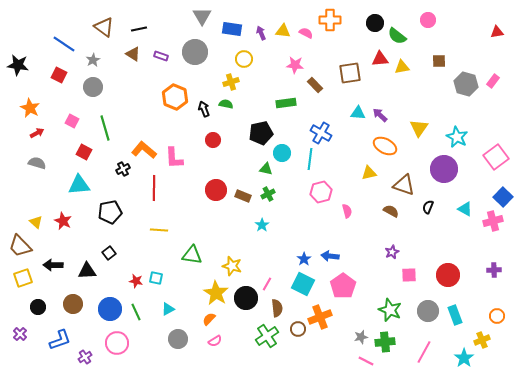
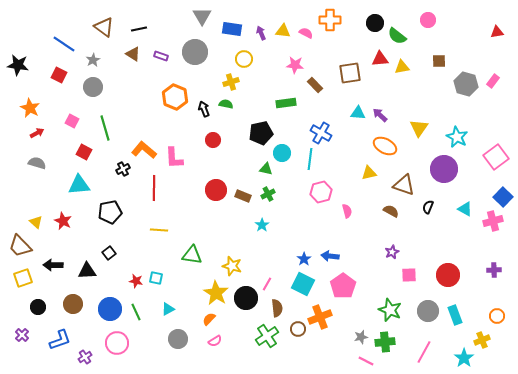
purple cross at (20, 334): moved 2 px right, 1 px down
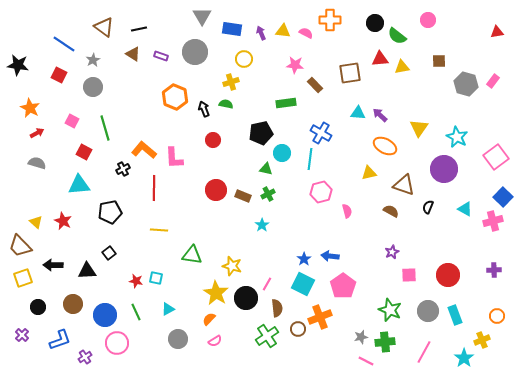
blue circle at (110, 309): moved 5 px left, 6 px down
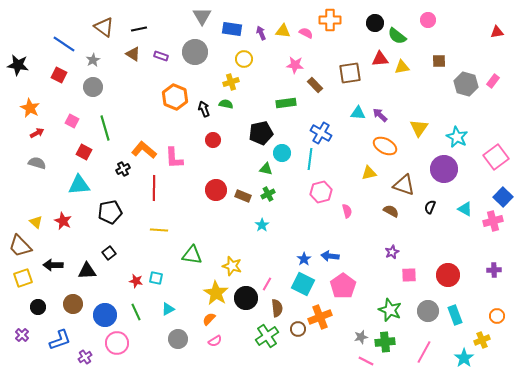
black semicircle at (428, 207): moved 2 px right
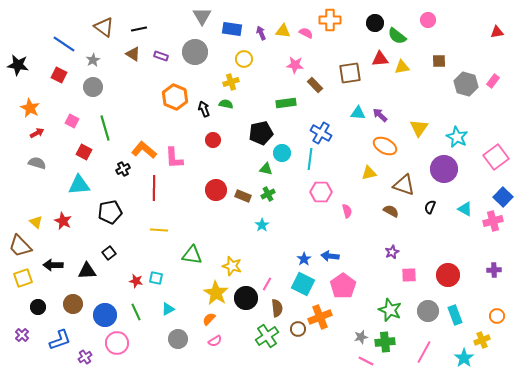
pink hexagon at (321, 192): rotated 15 degrees clockwise
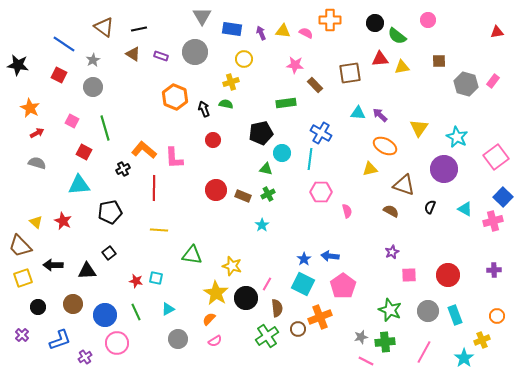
yellow triangle at (369, 173): moved 1 px right, 4 px up
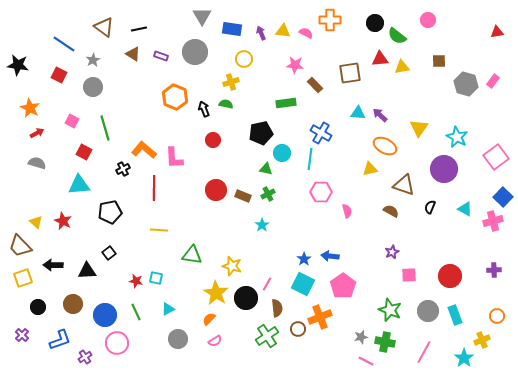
red circle at (448, 275): moved 2 px right, 1 px down
green cross at (385, 342): rotated 18 degrees clockwise
